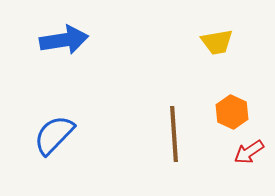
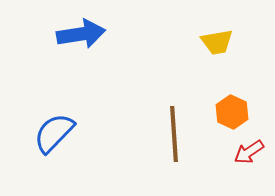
blue arrow: moved 17 px right, 6 px up
blue semicircle: moved 2 px up
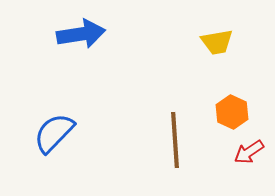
brown line: moved 1 px right, 6 px down
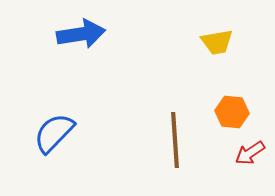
orange hexagon: rotated 20 degrees counterclockwise
red arrow: moved 1 px right, 1 px down
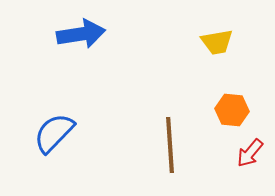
orange hexagon: moved 2 px up
brown line: moved 5 px left, 5 px down
red arrow: rotated 16 degrees counterclockwise
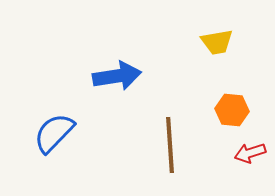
blue arrow: moved 36 px right, 42 px down
red arrow: rotated 32 degrees clockwise
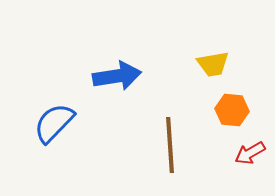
yellow trapezoid: moved 4 px left, 22 px down
blue semicircle: moved 10 px up
red arrow: rotated 12 degrees counterclockwise
